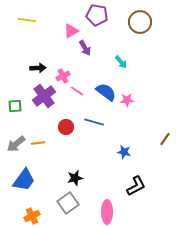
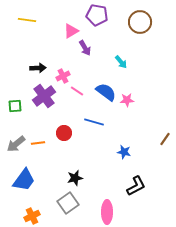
red circle: moved 2 px left, 6 px down
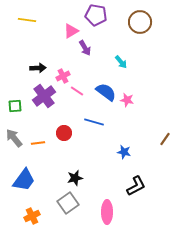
purple pentagon: moved 1 px left
pink star: rotated 16 degrees clockwise
gray arrow: moved 2 px left, 6 px up; rotated 90 degrees clockwise
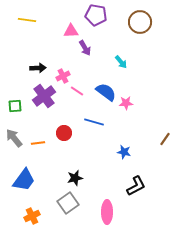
pink triangle: rotated 28 degrees clockwise
pink star: moved 1 px left, 3 px down; rotated 16 degrees counterclockwise
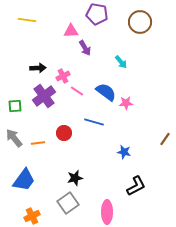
purple pentagon: moved 1 px right, 1 px up
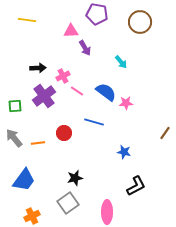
brown line: moved 6 px up
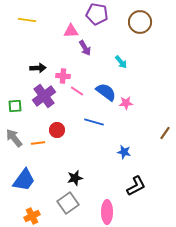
pink cross: rotated 32 degrees clockwise
red circle: moved 7 px left, 3 px up
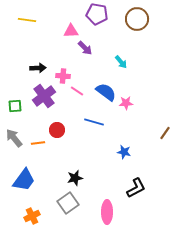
brown circle: moved 3 px left, 3 px up
purple arrow: rotated 14 degrees counterclockwise
black L-shape: moved 2 px down
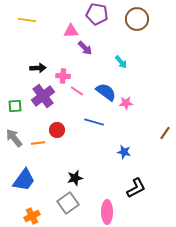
purple cross: moved 1 px left
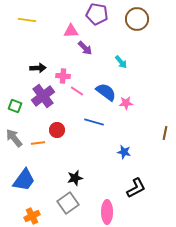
green square: rotated 24 degrees clockwise
brown line: rotated 24 degrees counterclockwise
